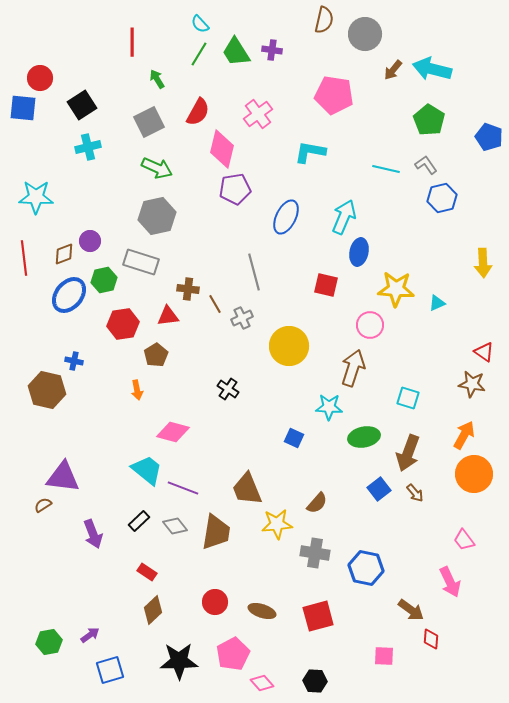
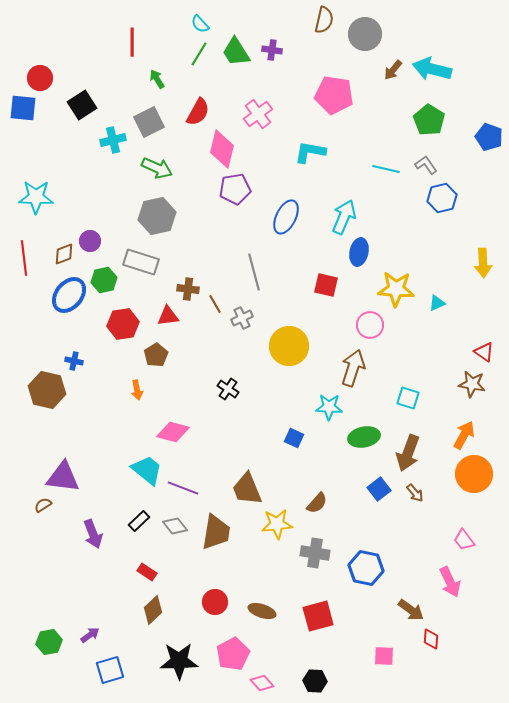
cyan cross at (88, 147): moved 25 px right, 7 px up
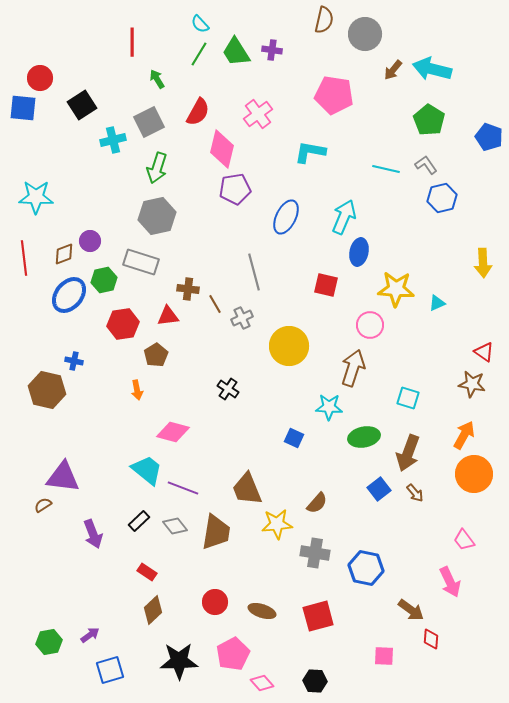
green arrow at (157, 168): rotated 84 degrees clockwise
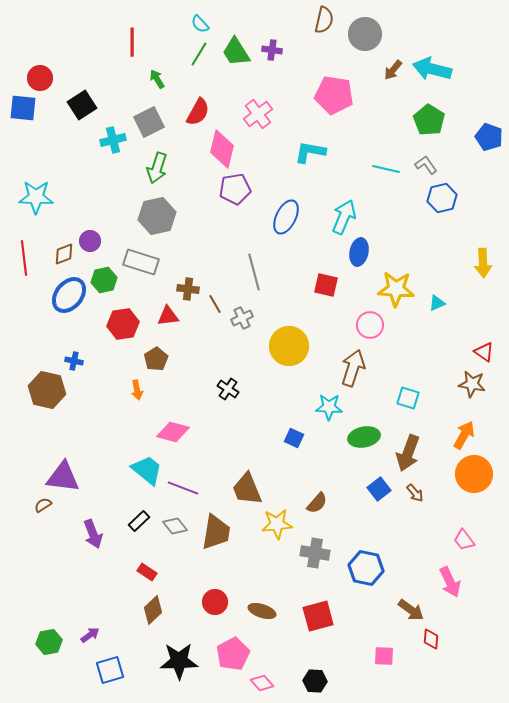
brown pentagon at (156, 355): moved 4 px down
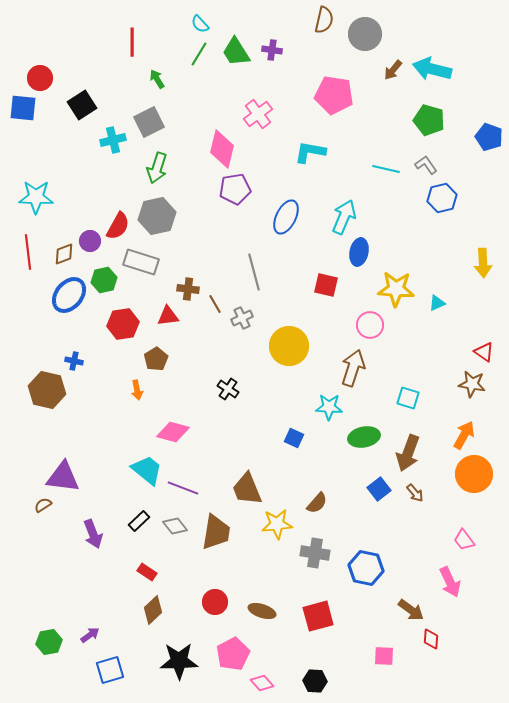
red semicircle at (198, 112): moved 80 px left, 114 px down
green pentagon at (429, 120): rotated 16 degrees counterclockwise
red line at (24, 258): moved 4 px right, 6 px up
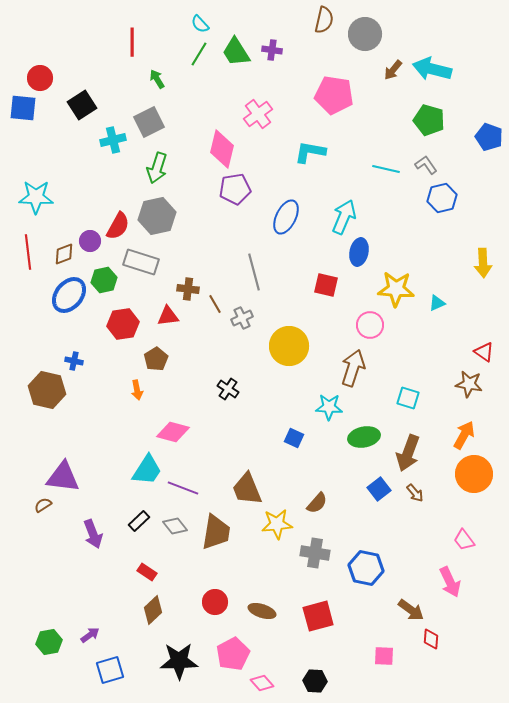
brown star at (472, 384): moved 3 px left
cyan trapezoid at (147, 470): rotated 84 degrees clockwise
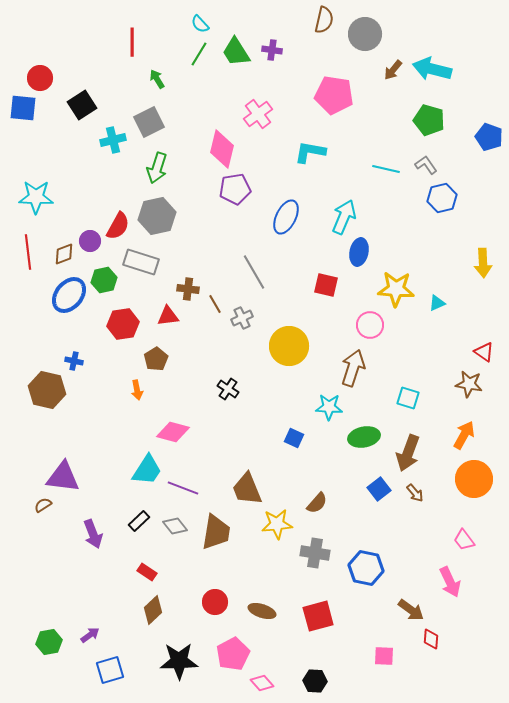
gray line at (254, 272): rotated 15 degrees counterclockwise
orange circle at (474, 474): moved 5 px down
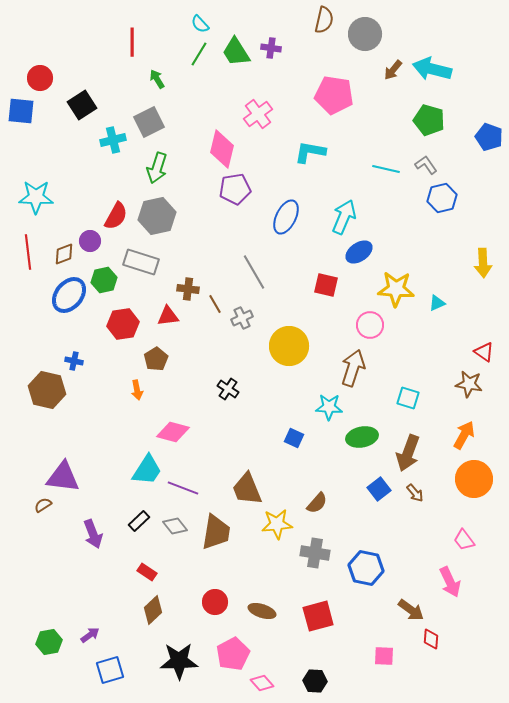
purple cross at (272, 50): moved 1 px left, 2 px up
blue square at (23, 108): moved 2 px left, 3 px down
red semicircle at (118, 226): moved 2 px left, 10 px up
blue ellipse at (359, 252): rotated 44 degrees clockwise
green ellipse at (364, 437): moved 2 px left
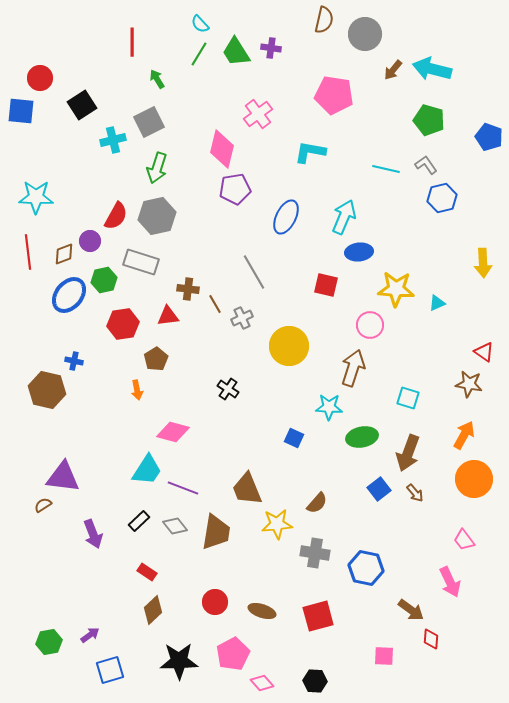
blue ellipse at (359, 252): rotated 28 degrees clockwise
